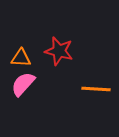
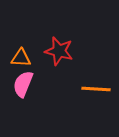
pink semicircle: rotated 20 degrees counterclockwise
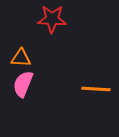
red star: moved 7 px left, 32 px up; rotated 12 degrees counterclockwise
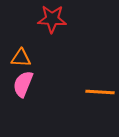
orange line: moved 4 px right, 3 px down
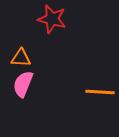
red star: rotated 12 degrees clockwise
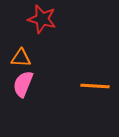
red star: moved 10 px left
orange line: moved 5 px left, 6 px up
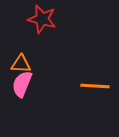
orange triangle: moved 6 px down
pink semicircle: moved 1 px left
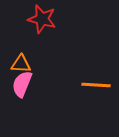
orange line: moved 1 px right, 1 px up
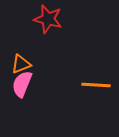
red star: moved 6 px right
orange triangle: rotated 25 degrees counterclockwise
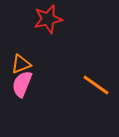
red star: rotated 28 degrees counterclockwise
orange line: rotated 32 degrees clockwise
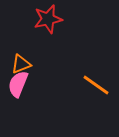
pink semicircle: moved 4 px left
